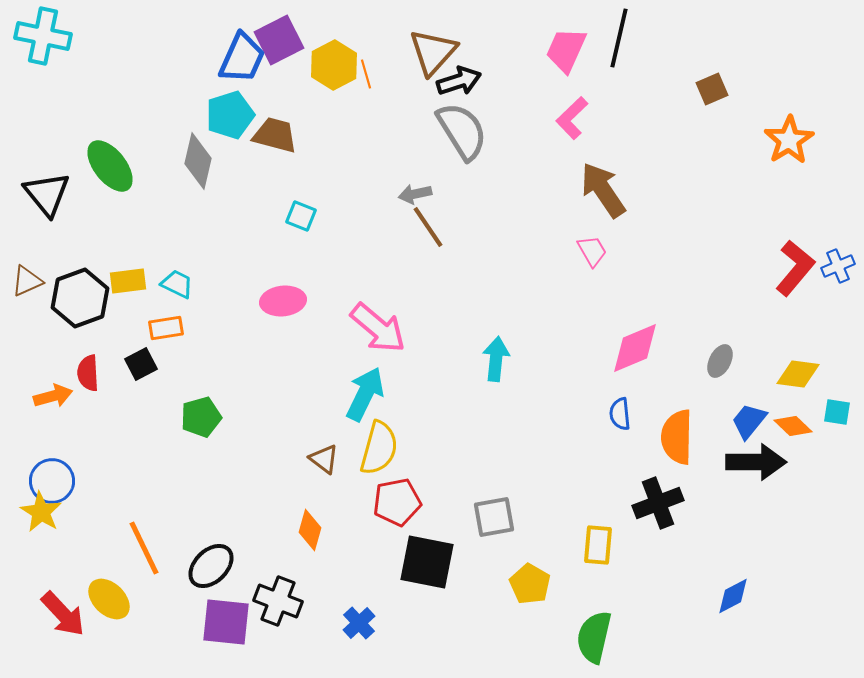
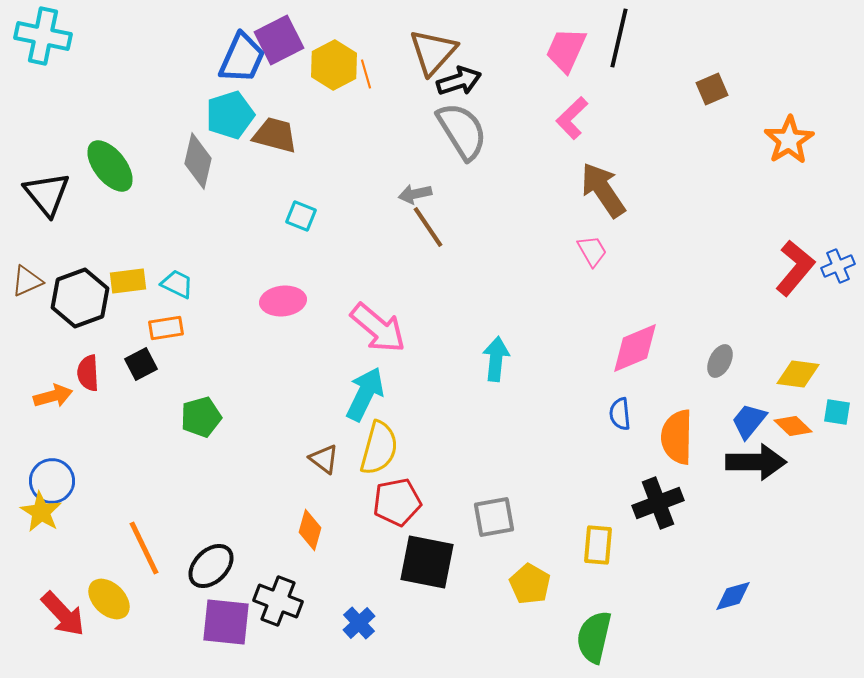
blue diamond at (733, 596): rotated 12 degrees clockwise
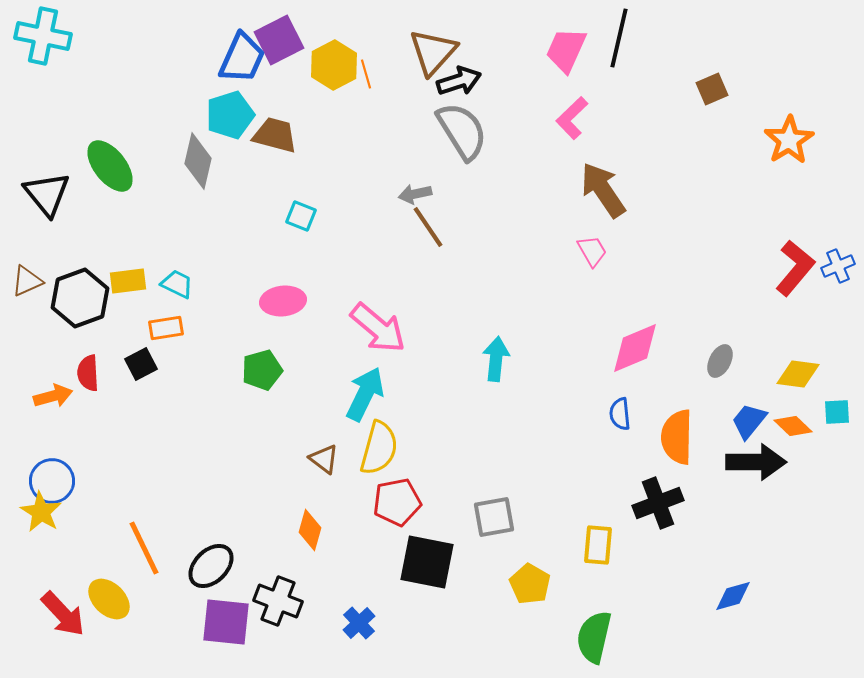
cyan square at (837, 412): rotated 12 degrees counterclockwise
green pentagon at (201, 417): moved 61 px right, 47 px up
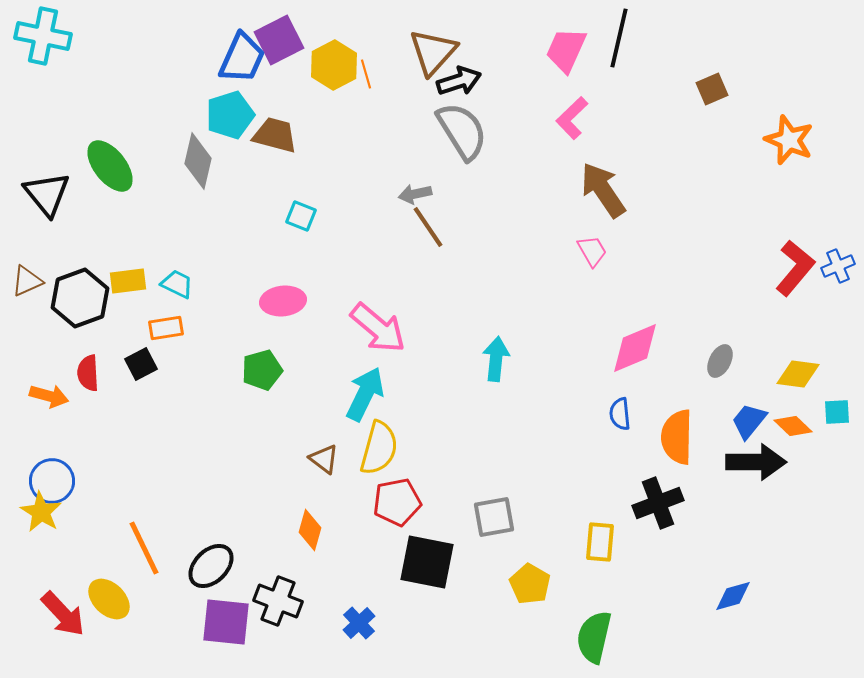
orange star at (789, 140): rotated 18 degrees counterclockwise
orange arrow at (53, 396): moved 4 px left; rotated 30 degrees clockwise
yellow rectangle at (598, 545): moved 2 px right, 3 px up
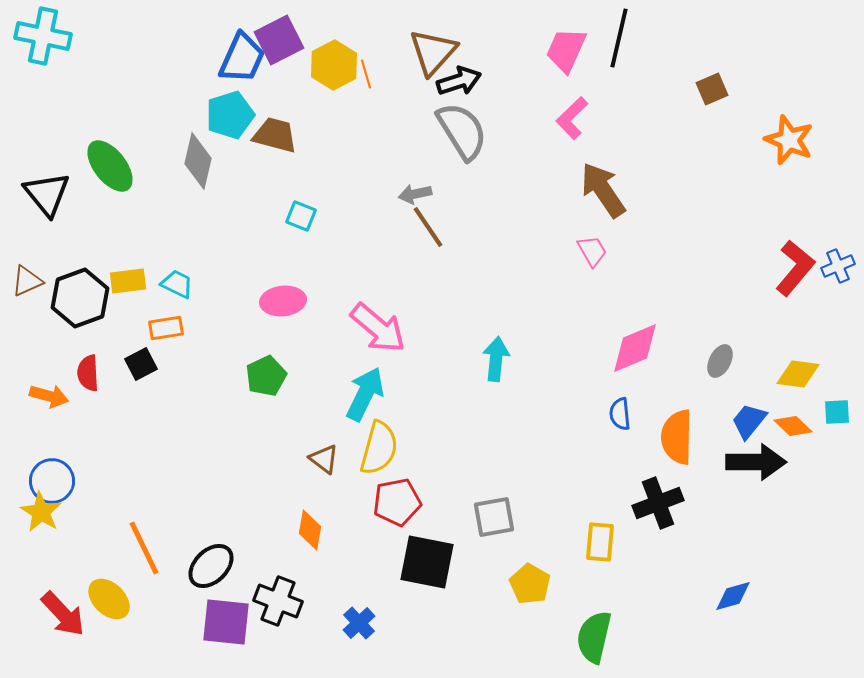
green pentagon at (262, 370): moved 4 px right, 6 px down; rotated 9 degrees counterclockwise
orange diamond at (310, 530): rotated 6 degrees counterclockwise
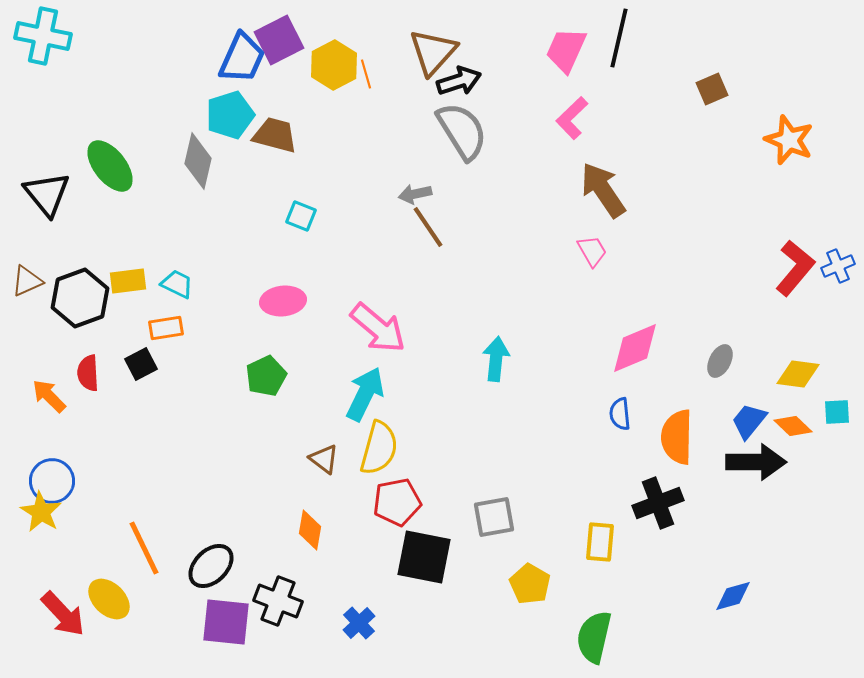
orange arrow at (49, 396): rotated 150 degrees counterclockwise
black square at (427, 562): moved 3 px left, 5 px up
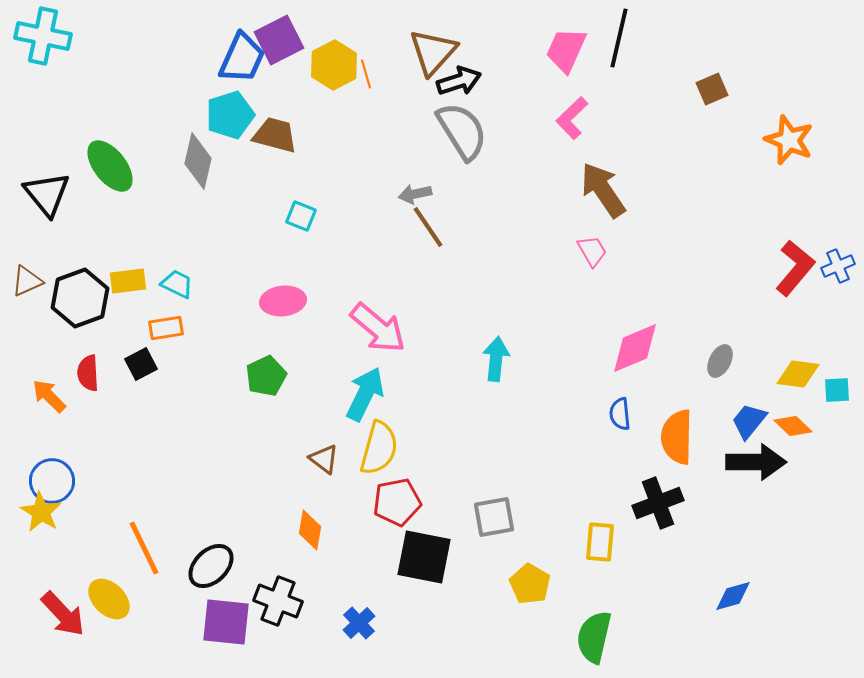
cyan square at (837, 412): moved 22 px up
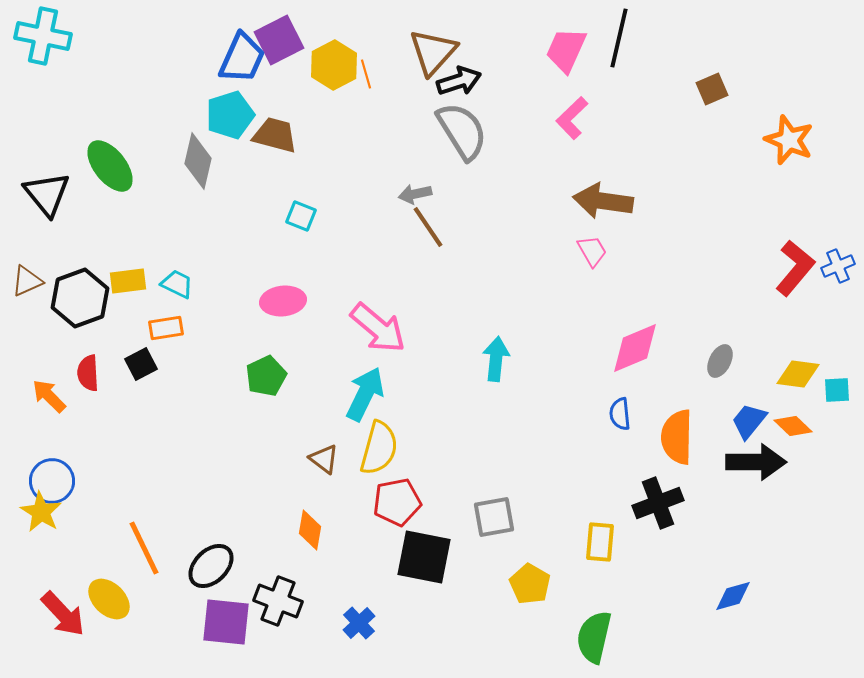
brown arrow at (603, 190): moved 11 px down; rotated 48 degrees counterclockwise
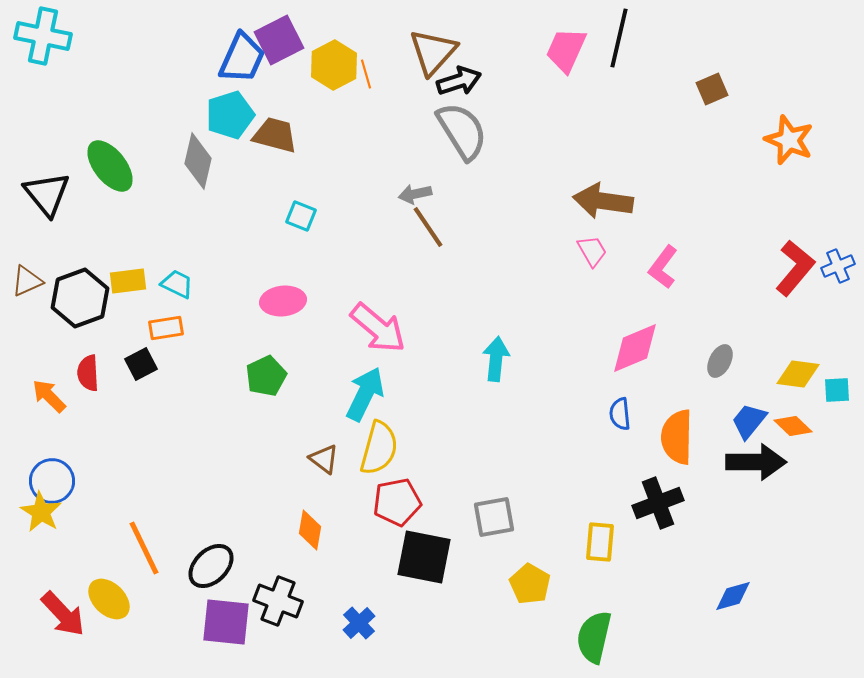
pink L-shape at (572, 118): moved 91 px right, 149 px down; rotated 9 degrees counterclockwise
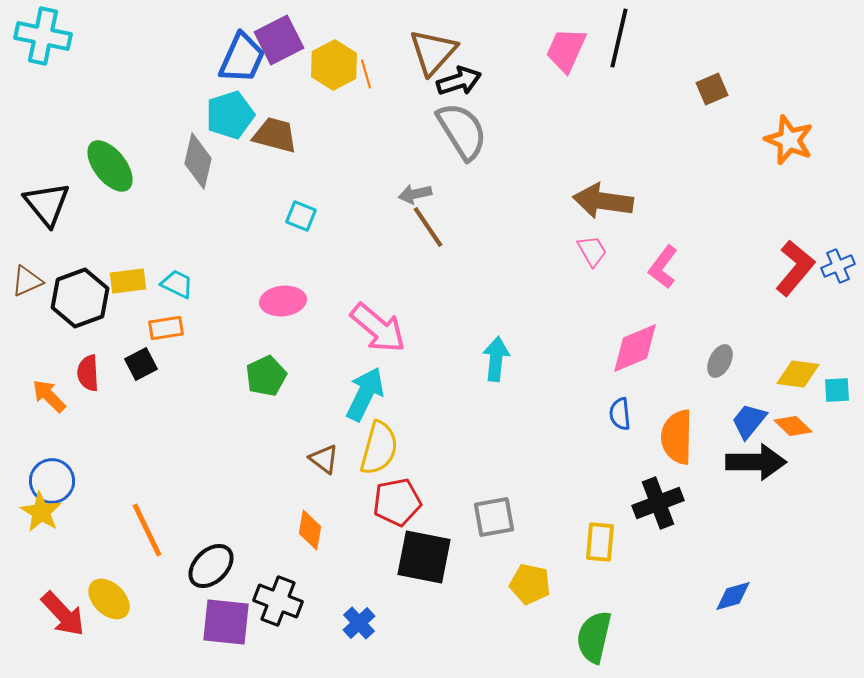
black triangle at (47, 194): moved 10 px down
orange line at (144, 548): moved 3 px right, 18 px up
yellow pentagon at (530, 584): rotated 18 degrees counterclockwise
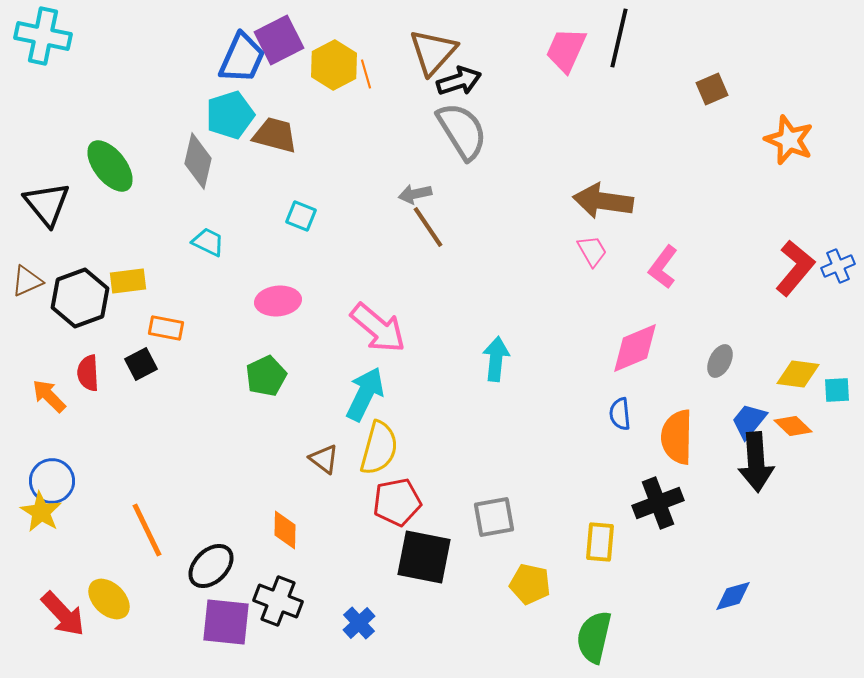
cyan trapezoid at (177, 284): moved 31 px right, 42 px up
pink ellipse at (283, 301): moved 5 px left
orange rectangle at (166, 328): rotated 20 degrees clockwise
black arrow at (756, 462): rotated 86 degrees clockwise
orange diamond at (310, 530): moved 25 px left; rotated 9 degrees counterclockwise
